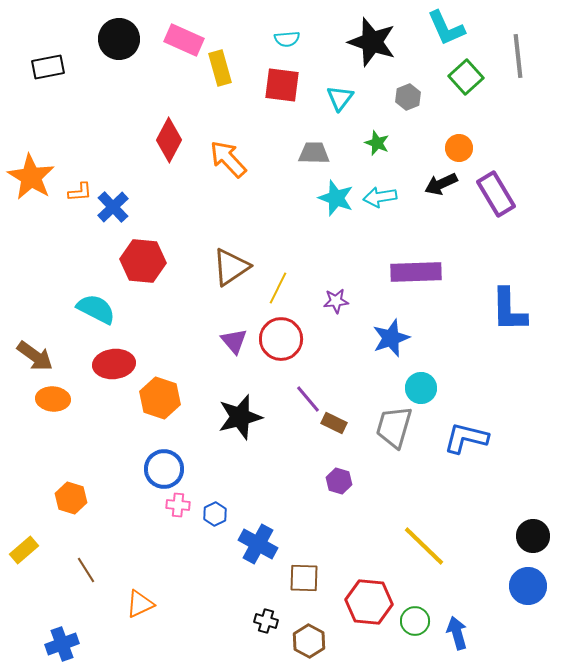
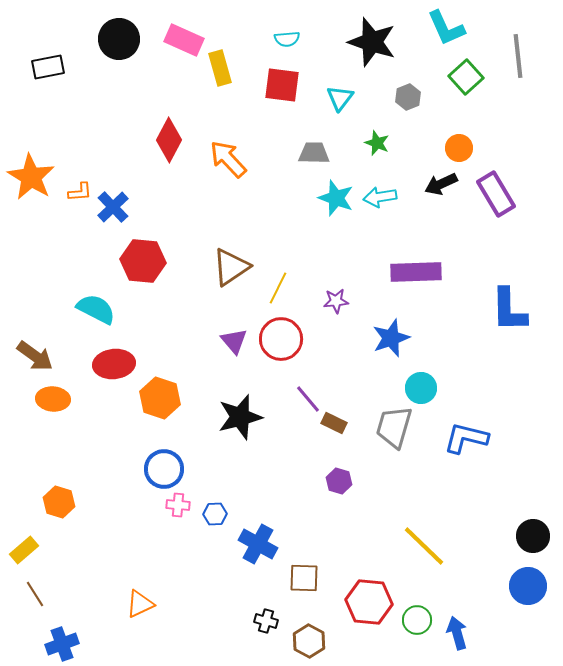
orange hexagon at (71, 498): moved 12 px left, 4 px down
blue hexagon at (215, 514): rotated 25 degrees clockwise
brown line at (86, 570): moved 51 px left, 24 px down
green circle at (415, 621): moved 2 px right, 1 px up
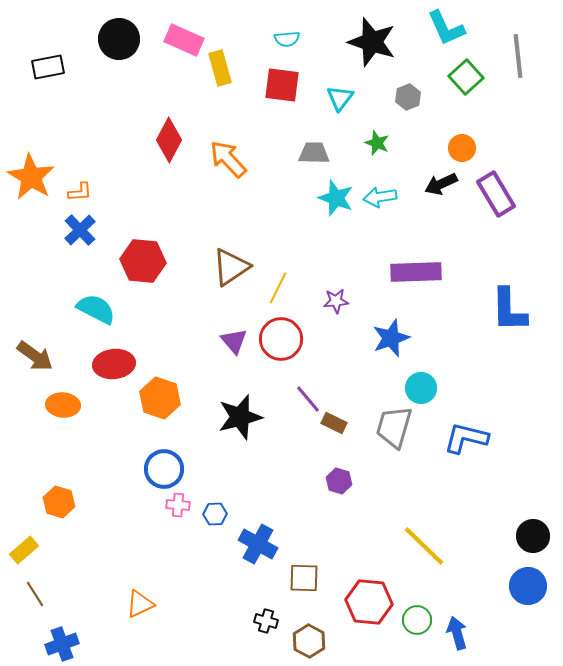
orange circle at (459, 148): moved 3 px right
blue cross at (113, 207): moved 33 px left, 23 px down
orange ellipse at (53, 399): moved 10 px right, 6 px down
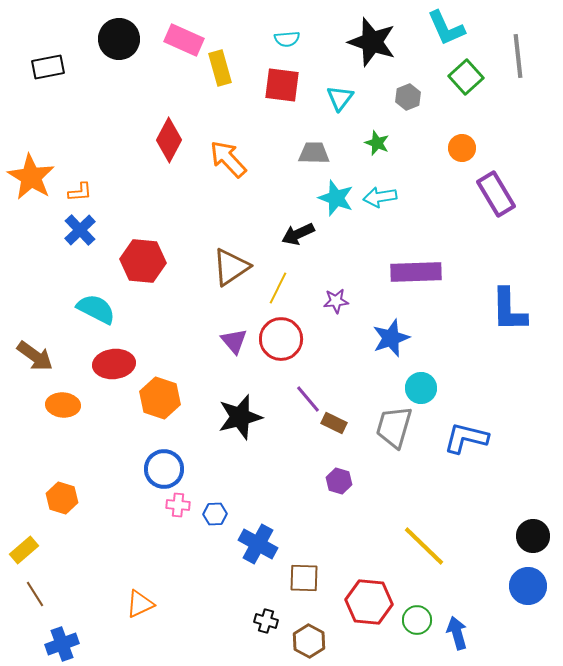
black arrow at (441, 184): moved 143 px left, 50 px down
orange hexagon at (59, 502): moved 3 px right, 4 px up
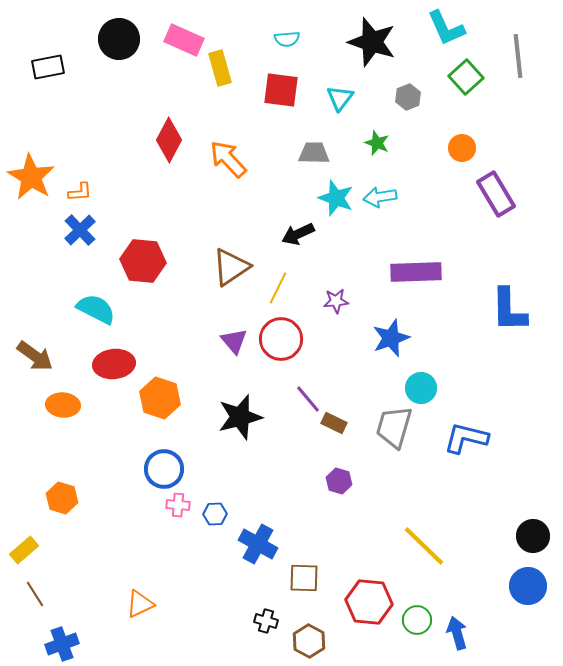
red square at (282, 85): moved 1 px left, 5 px down
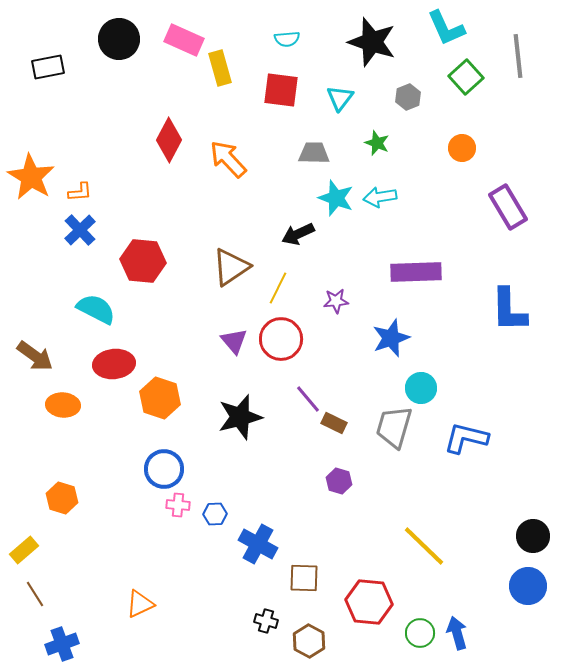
purple rectangle at (496, 194): moved 12 px right, 13 px down
green circle at (417, 620): moved 3 px right, 13 px down
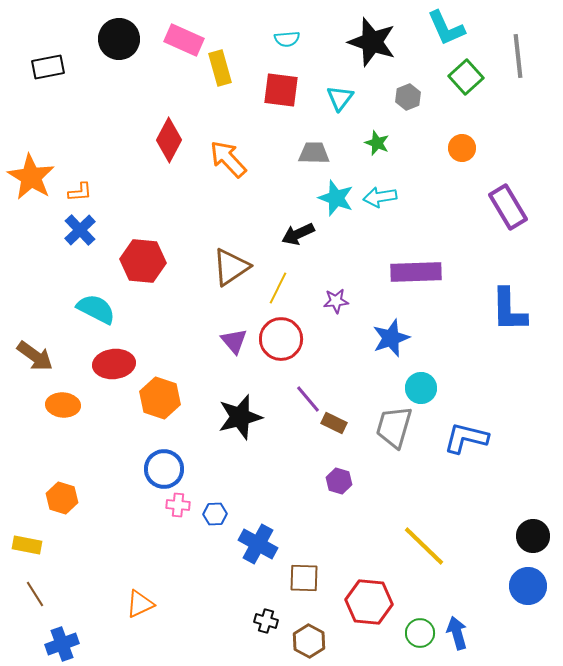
yellow rectangle at (24, 550): moved 3 px right, 5 px up; rotated 52 degrees clockwise
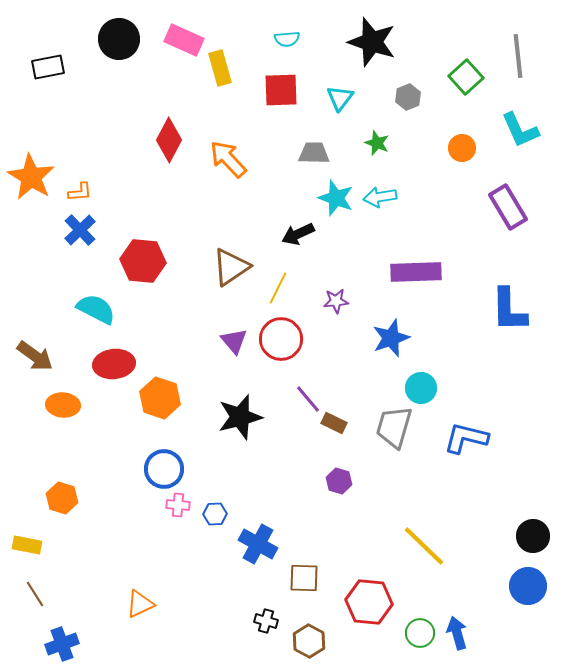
cyan L-shape at (446, 28): moved 74 px right, 102 px down
red square at (281, 90): rotated 9 degrees counterclockwise
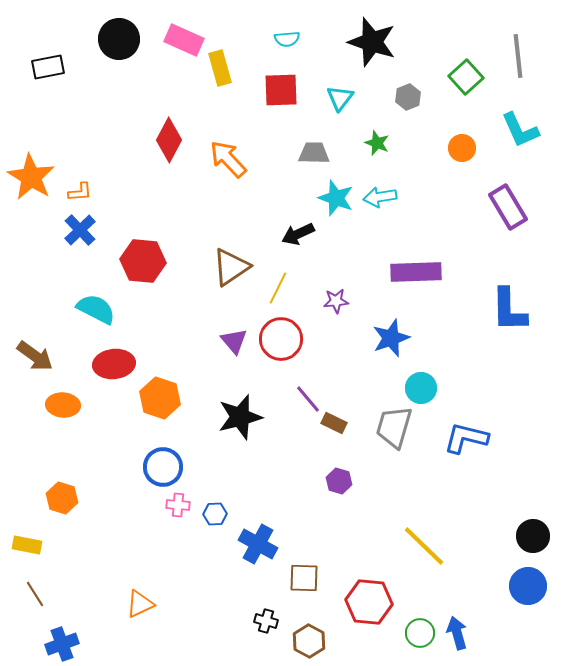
blue circle at (164, 469): moved 1 px left, 2 px up
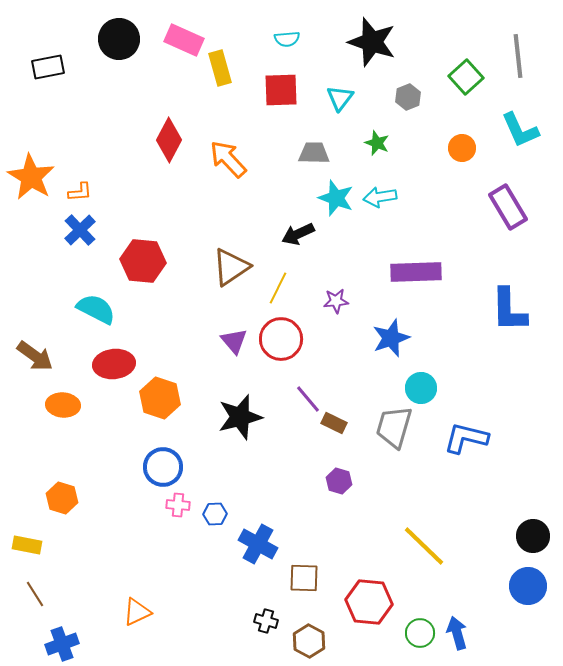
orange triangle at (140, 604): moved 3 px left, 8 px down
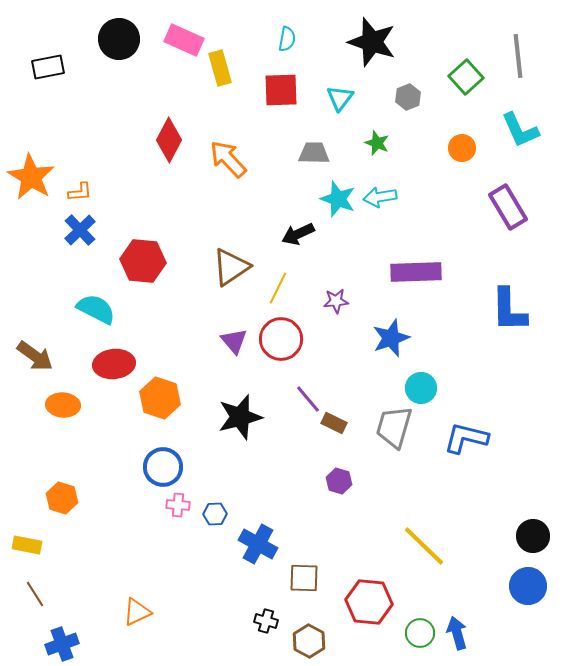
cyan semicircle at (287, 39): rotated 75 degrees counterclockwise
cyan star at (336, 198): moved 2 px right, 1 px down
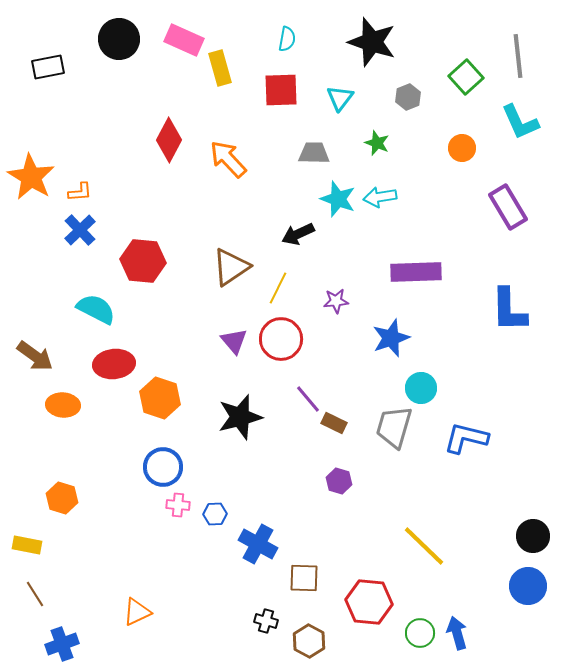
cyan L-shape at (520, 130): moved 8 px up
